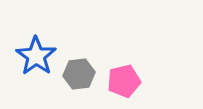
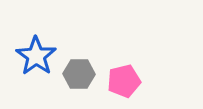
gray hexagon: rotated 8 degrees clockwise
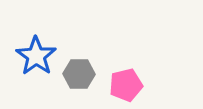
pink pentagon: moved 2 px right, 4 px down
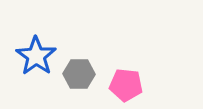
pink pentagon: rotated 20 degrees clockwise
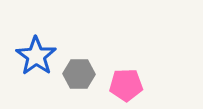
pink pentagon: rotated 8 degrees counterclockwise
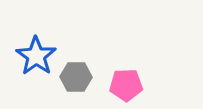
gray hexagon: moved 3 px left, 3 px down
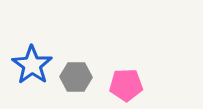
blue star: moved 4 px left, 9 px down
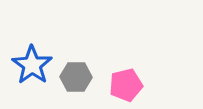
pink pentagon: rotated 12 degrees counterclockwise
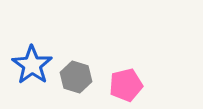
gray hexagon: rotated 16 degrees clockwise
